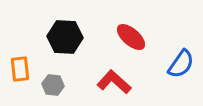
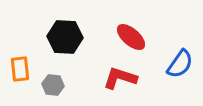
blue semicircle: moved 1 px left
red L-shape: moved 6 px right, 4 px up; rotated 24 degrees counterclockwise
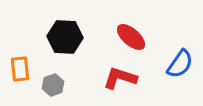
gray hexagon: rotated 25 degrees counterclockwise
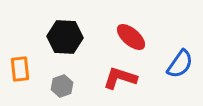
gray hexagon: moved 9 px right, 1 px down
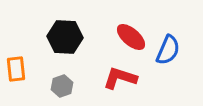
blue semicircle: moved 12 px left, 14 px up; rotated 12 degrees counterclockwise
orange rectangle: moved 4 px left
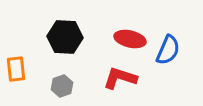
red ellipse: moved 1 px left, 2 px down; rotated 28 degrees counterclockwise
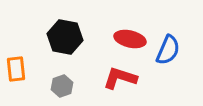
black hexagon: rotated 8 degrees clockwise
